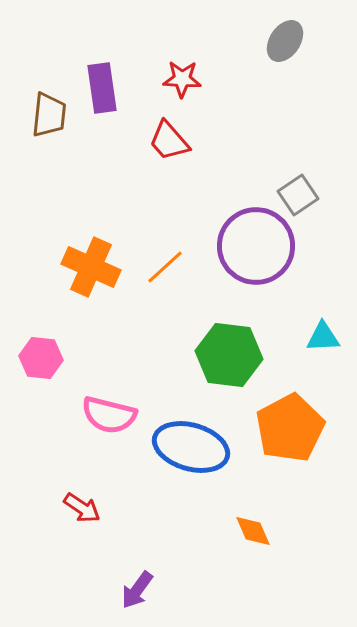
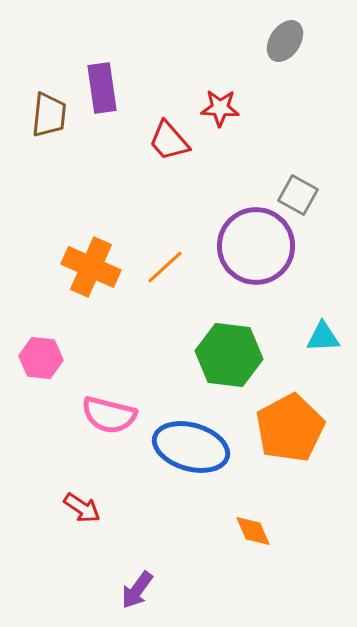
red star: moved 38 px right, 29 px down
gray square: rotated 27 degrees counterclockwise
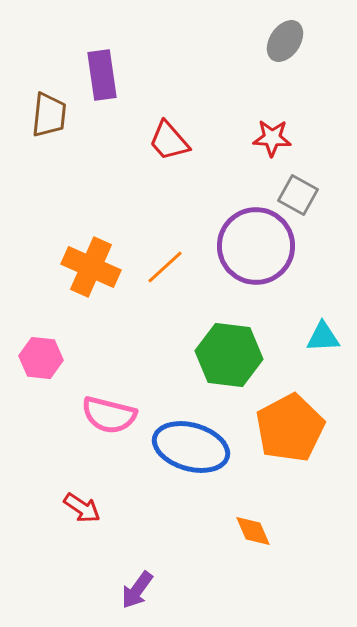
purple rectangle: moved 13 px up
red star: moved 52 px right, 30 px down
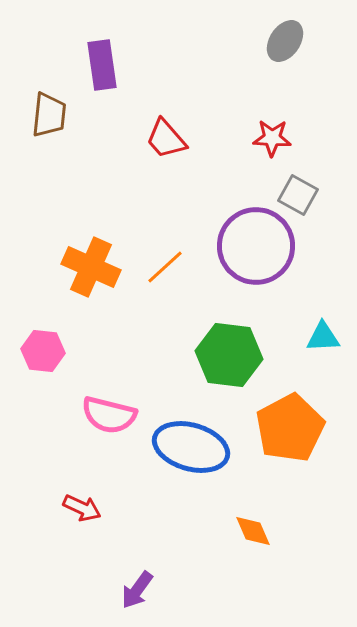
purple rectangle: moved 10 px up
red trapezoid: moved 3 px left, 2 px up
pink hexagon: moved 2 px right, 7 px up
red arrow: rotated 9 degrees counterclockwise
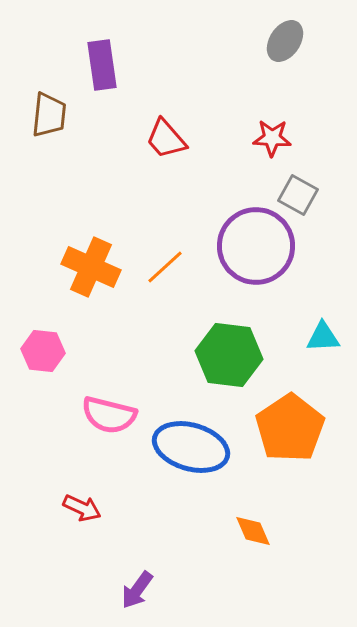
orange pentagon: rotated 6 degrees counterclockwise
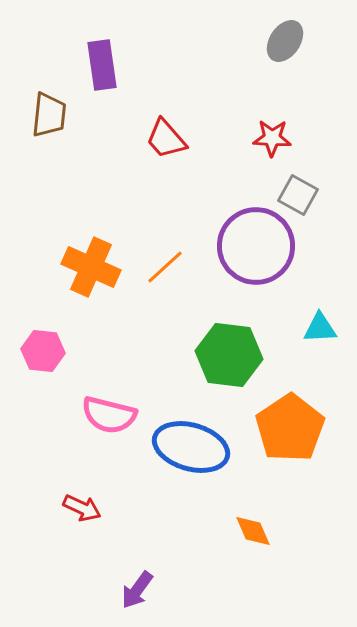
cyan triangle: moved 3 px left, 9 px up
